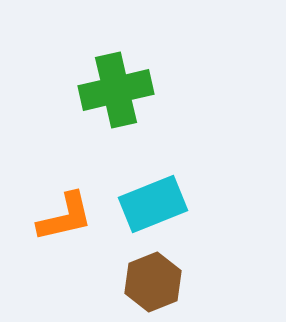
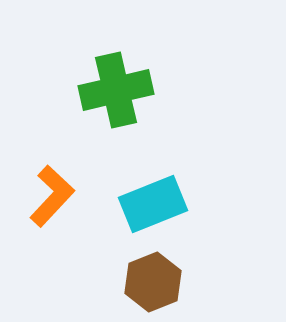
orange L-shape: moved 13 px left, 21 px up; rotated 34 degrees counterclockwise
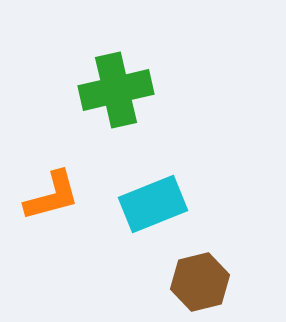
orange L-shape: rotated 32 degrees clockwise
brown hexagon: moved 47 px right; rotated 8 degrees clockwise
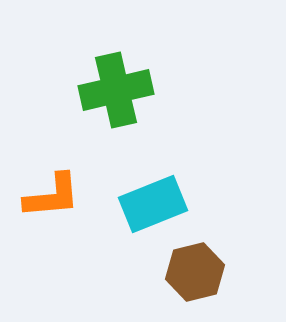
orange L-shape: rotated 10 degrees clockwise
brown hexagon: moved 5 px left, 10 px up
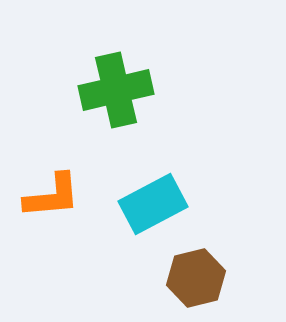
cyan rectangle: rotated 6 degrees counterclockwise
brown hexagon: moved 1 px right, 6 px down
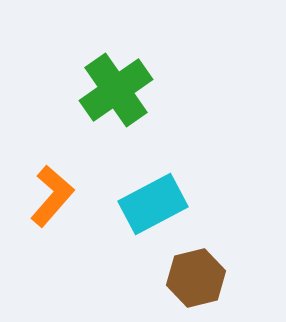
green cross: rotated 22 degrees counterclockwise
orange L-shape: rotated 44 degrees counterclockwise
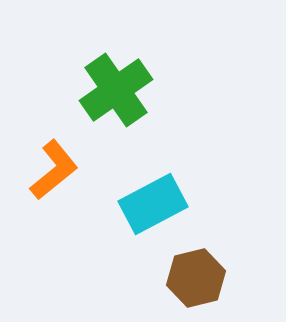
orange L-shape: moved 2 px right, 26 px up; rotated 10 degrees clockwise
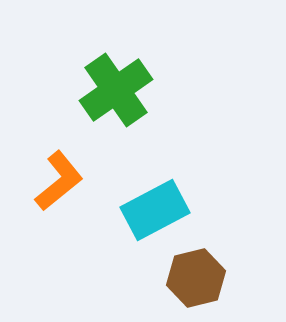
orange L-shape: moved 5 px right, 11 px down
cyan rectangle: moved 2 px right, 6 px down
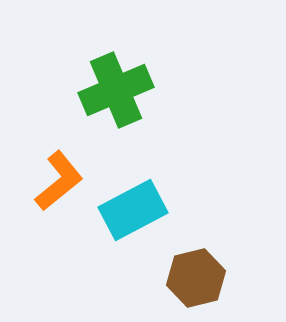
green cross: rotated 12 degrees clockwise
cyan rectangle: moved 22 px left
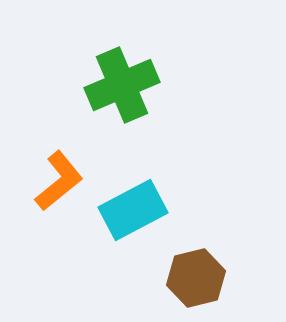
green cross: moved 6 px right, 5 px up
